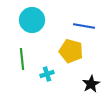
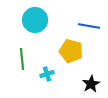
cyan circle: moved 3 px right
blue line: moved 5 px right
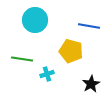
green line: rotated 75 degrees counterclockwise
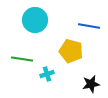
black star: rotated 18 degrees clockwise
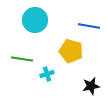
black star: moved 2 px down
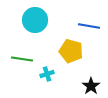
black star: rotated 24 degrees counterclockwise
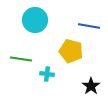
green line: moved 1 px left
cyan cross: rotated 24 degrees clockwise
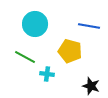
cyan circle: moved 4 px down
yellow pentagon: moved 1 px left
green line: moved 4 px right, 2 px up; rotated 20 degrees clockwise
black star: rotated 18 degrees counterclockwise
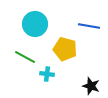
yellow pentagon: moved 5 px left, 2 px up
